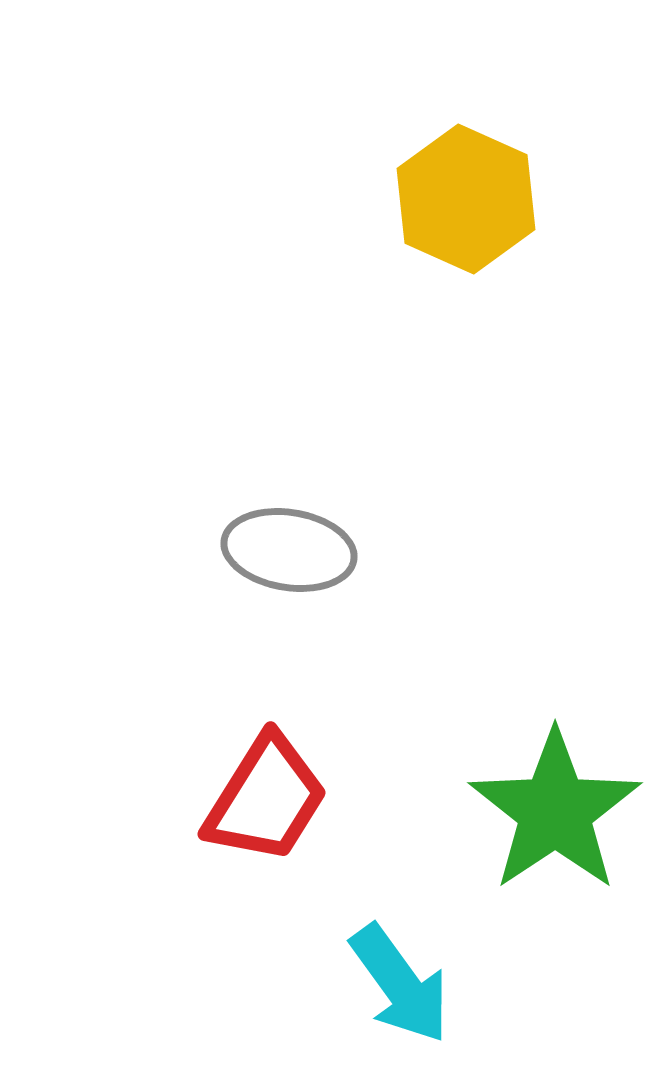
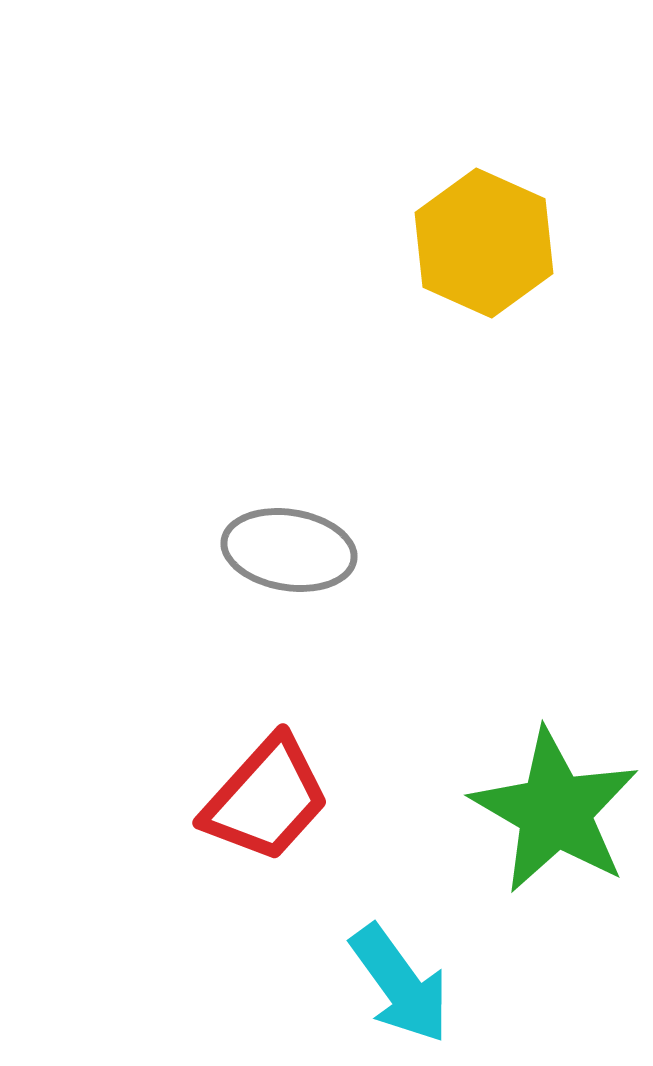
yellow hexagon: moved 18 px right, 44 px down
red trapezoid: rotated 10 degrees clockwise
green star: rotated 8 degrees counterclockwise
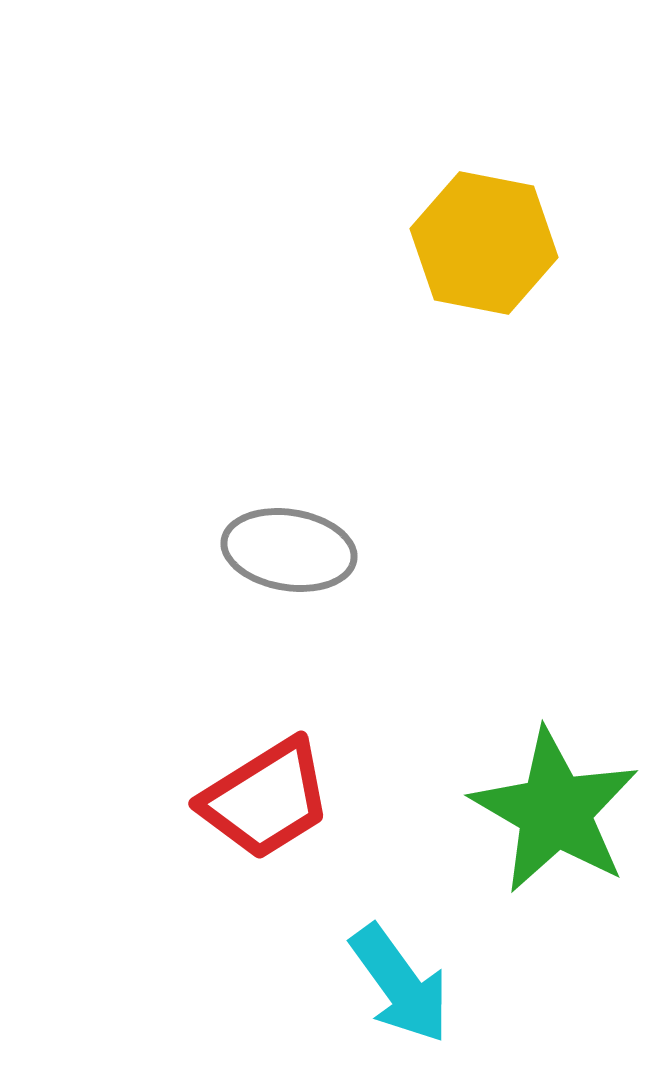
yellow hexagon: rotated 13 degrees counterclockwise
red trapezoid: rotated 16 degrees clockwise
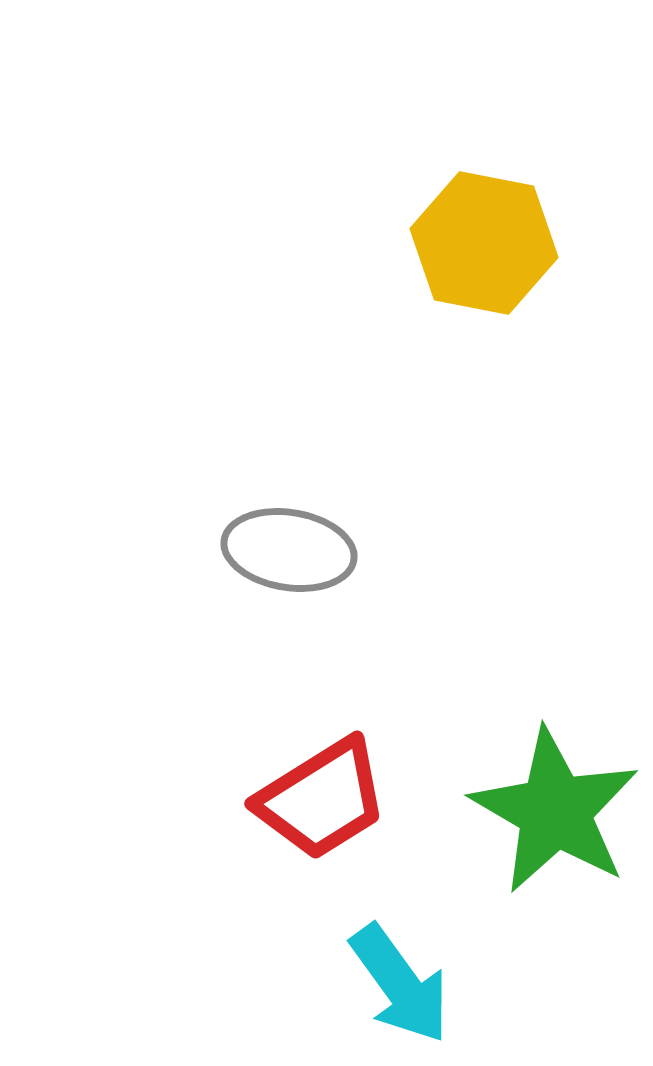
red trapezoid: moved 56 px right
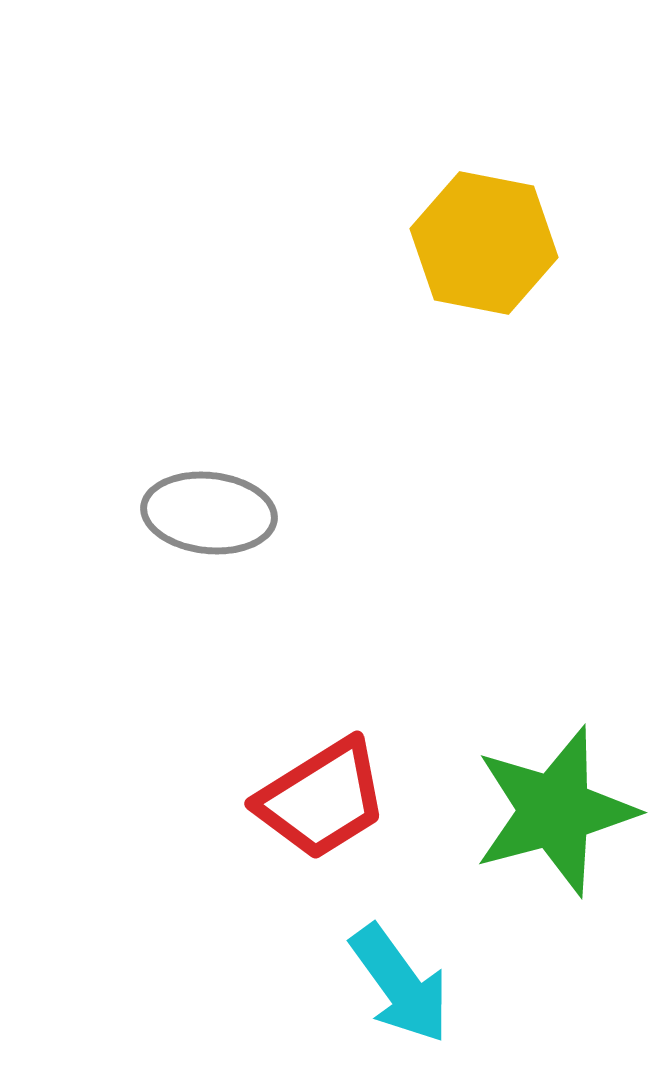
gray ellipse: moved 80 px left, 37 px up; rotated 3 degrees counterclockwise
green star: rotated 27 degrees clockwise
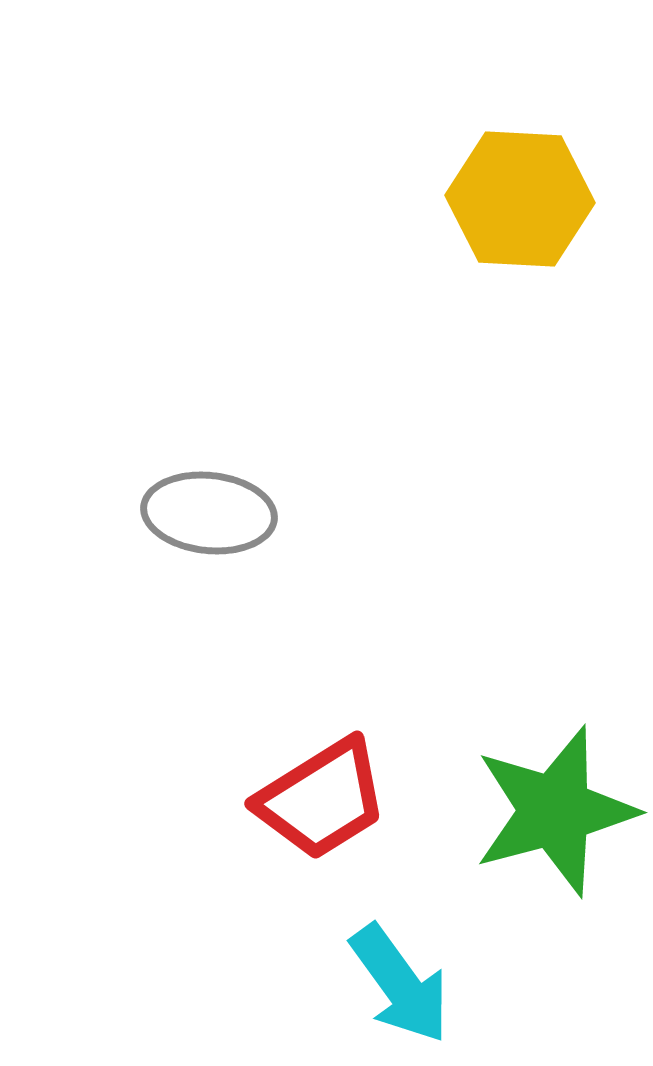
yellow hexagon: moved 36 px right, 44 px up; rotated 8 degrees counterclockwise
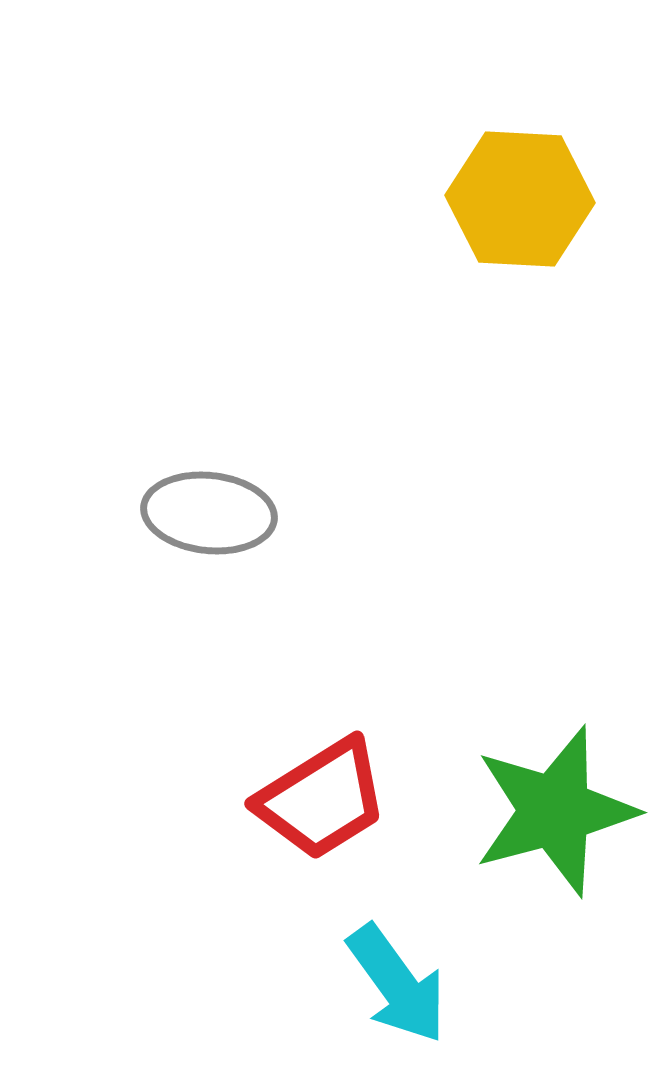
cyan arrow: moved 3 px left
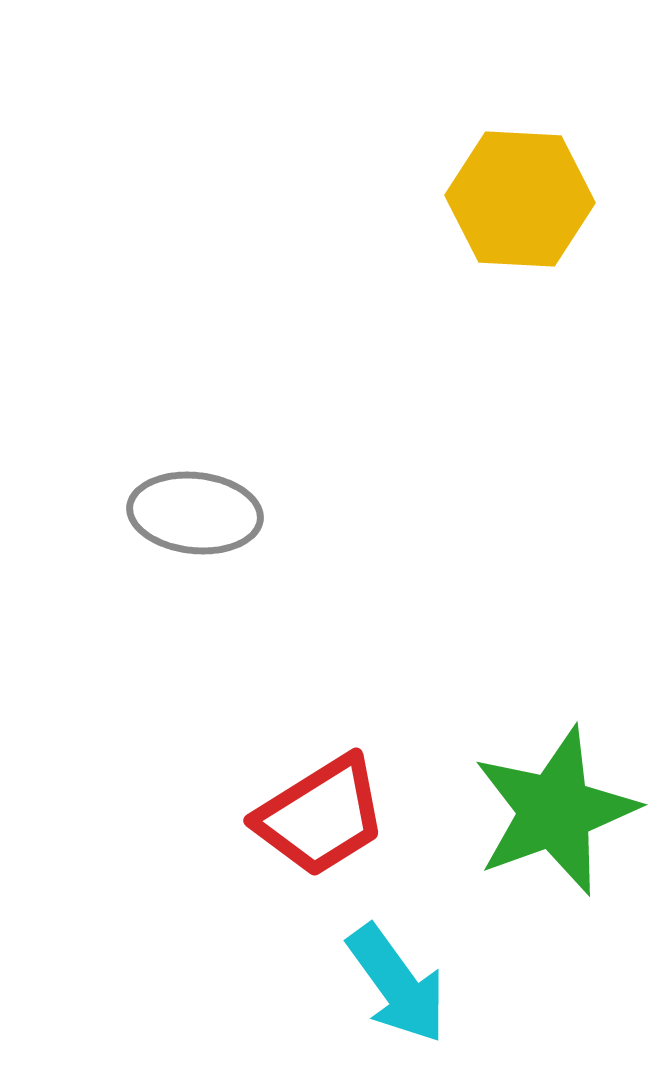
gray ellipse: moved 14 px left
red trapezoid: moved 1 px left, 17 px down
green star: rotated 5 degrees counterclockwise
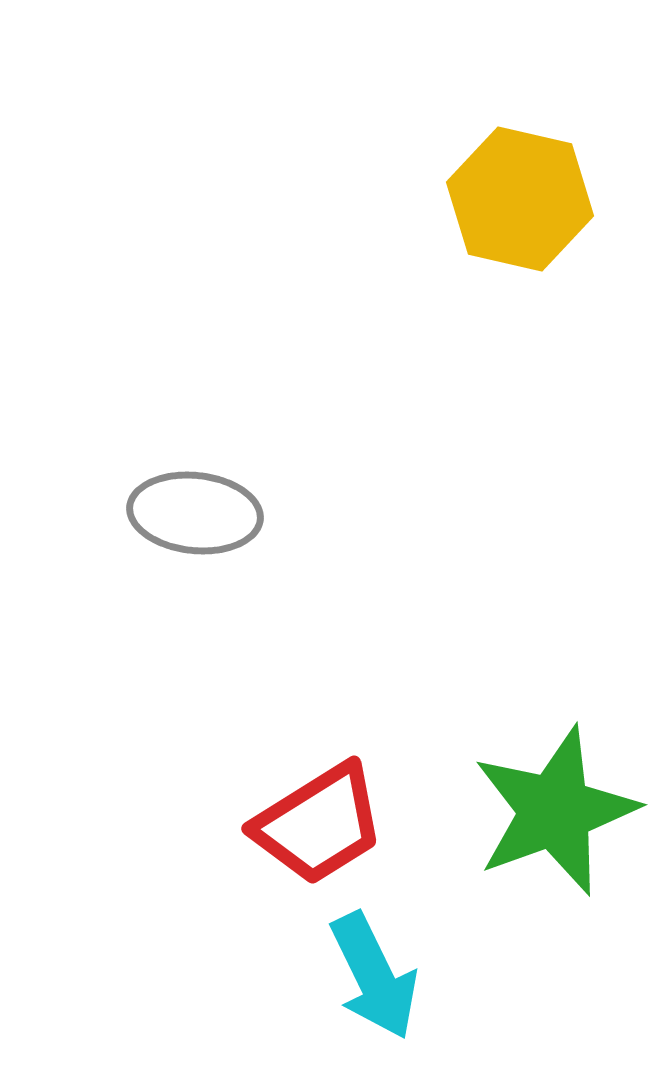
yellow hexagon: rotated 10 degrees clockwise
red trapezoid: moved 2 px left, 8 px down
cyan arrow: moved 23 px left, 8 px up; rotated 10 degrees clockwise
